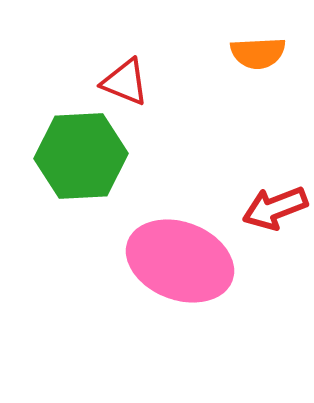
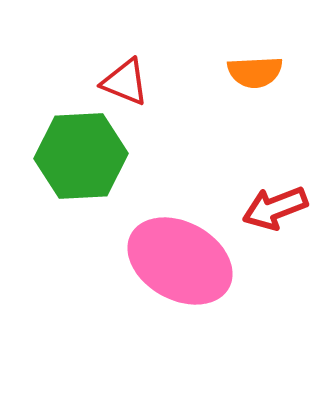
orange semicircle: moved 3 px left, 19 px down
pink ellipse: rotated 8 degrees clockwise
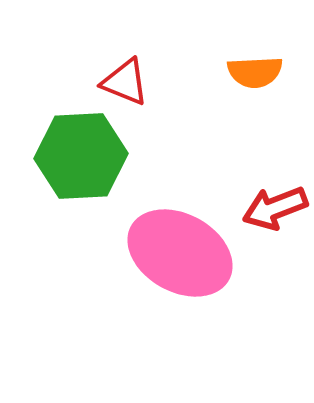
pink ellipse: moved 8 px up
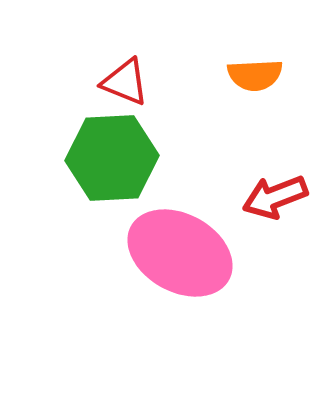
orange semicircle: moved 3 px down
green hexagon: moved 31 px right, 2 px down
red arrow: moved 11 px up
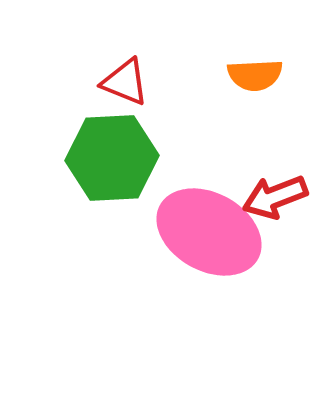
pink ellipse: moved 29 px right, 21 px up
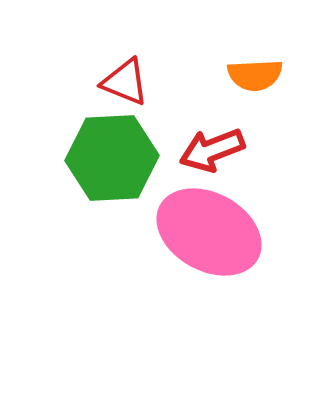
red arrow: moved 63 px left, 47 px up
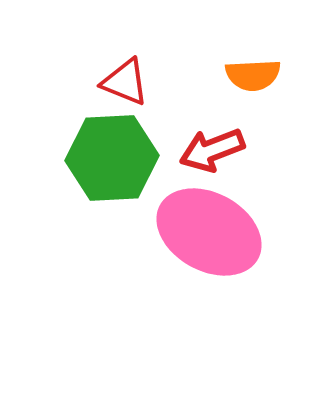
orange semicircle: moved 2 px left
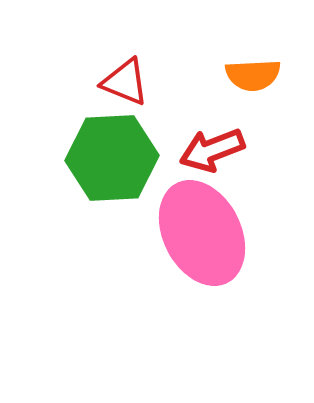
pink ellipse: moved 7 px left, 1 px down; rotated 34 degrees clockwise
